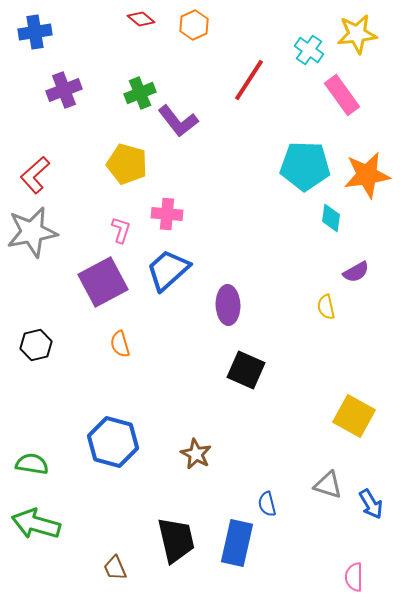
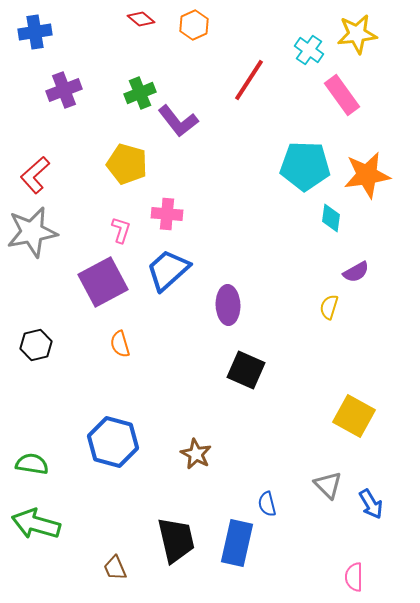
yellow semicircle: moved 3 px right; rotated 30 degrees clockwise
gray triangle: rotated 28 degrees clockwise
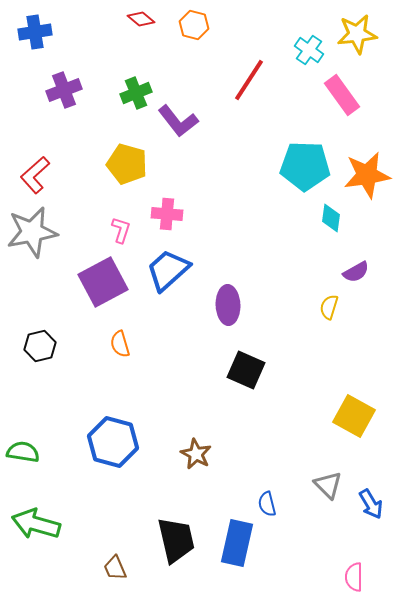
orange hexagon: rotated 20 degrees counterclockwise
green cross: moved 4 px left
black hexagon: moved 4 px right, 1 px down
green semicircle: moved 9 px left, 12 px up
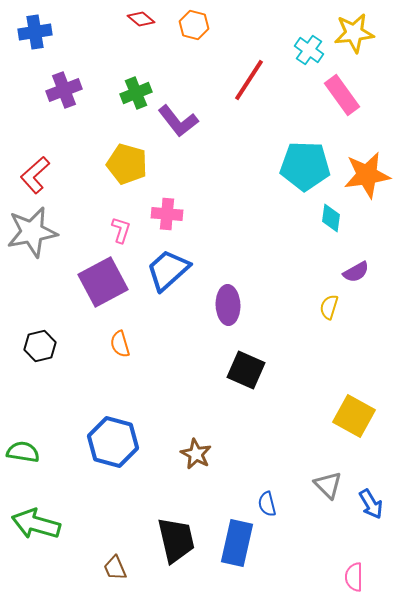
yellow star: moved 3 px left, 1 px up
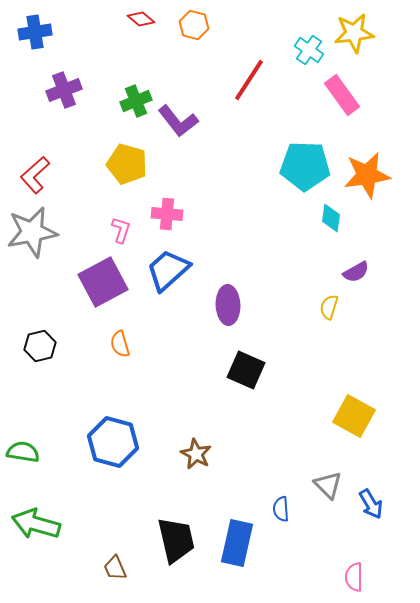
green cross: moved 8 px down
blue semicircle: moved 14 px right, 5 px down; rotated 10 degrees clockwise
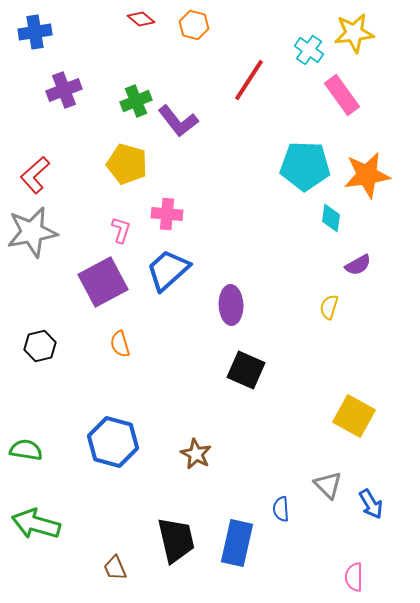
purple semicircle: moved 2 px right, 7 px up
purple ellipse: moved 3 px right
green semicircle: moved 3 px right, 2 px up
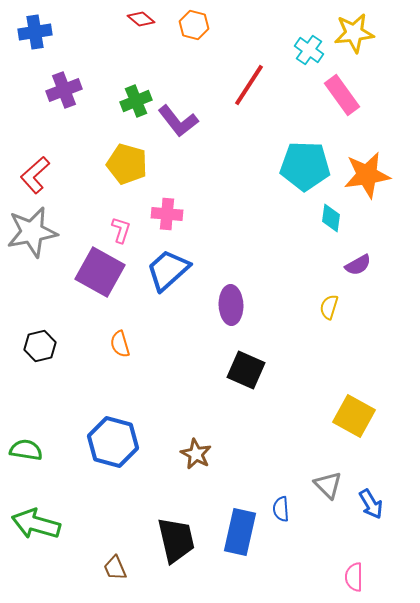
red line: moved 5 px down
purple square: moved 3 px left, 10 px up; rotated 33 degrees counterclockwise
blue rectangle: moved 3 px right, 11 px up
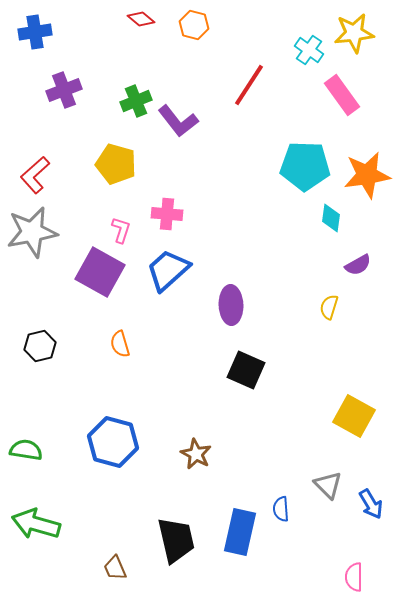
yellow pentagon: moved 11 px left
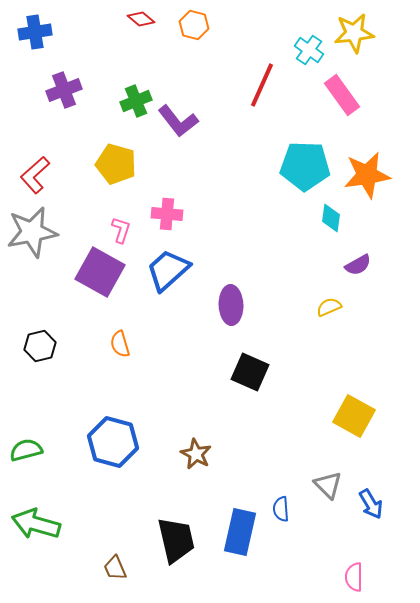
red line: moved 13 px right; rotated 9 degrees counterclockwise
yellow semicircle: rotated 50 degrees clockwise
black square: moved 4 px right, 2 px down
green semicircle: rotated 24 degrees counterclockwise
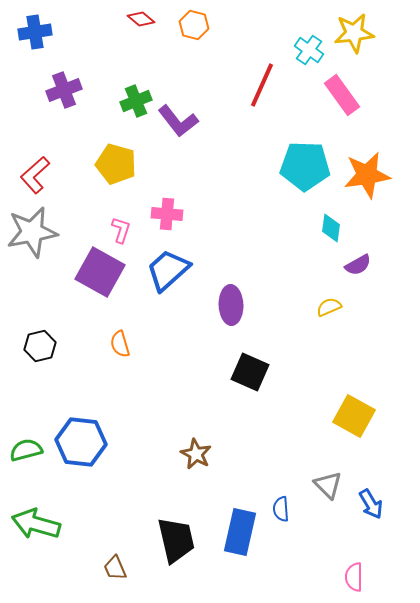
cyan diamond: moved 10 px down
blue hexagon: moved 32 px left; rotated 9 degrees counterclockwise
